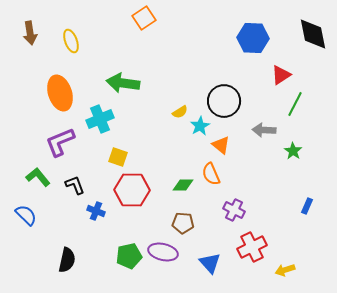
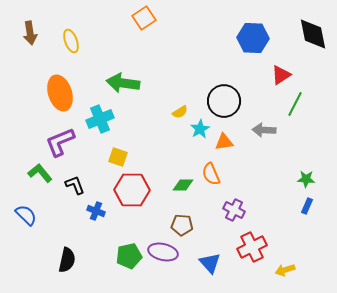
cyan star: moved 3 px down
orange triangle: moved 3 px right, 3 px up; rotated 48 degrees counterclockwise
green star: moved 13 px right, 28 px down; rotated 30 degrees counterclockwise
green L-shape: moved 2 px right, 4 px up
brown pentagon: moved 1 px left, 2 px down
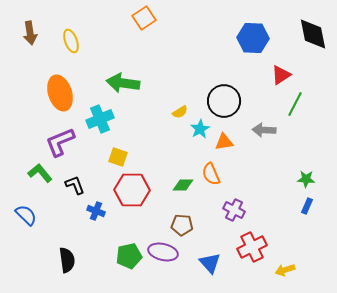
black semicircle: rotated 20 degrees counterclockwise
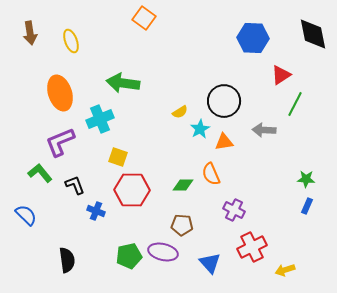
orange square: rotated 20 degrees counterclockwise
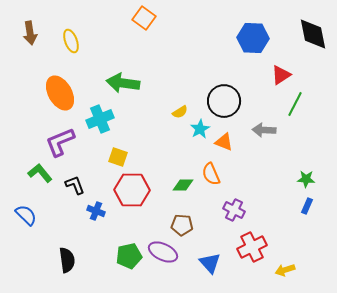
orange ellipse: rotated 12 degrees counterclockwise
orange triangle: rotated 30 degrees clockwise
purple ellipse: rotated 12 degrees clockwise
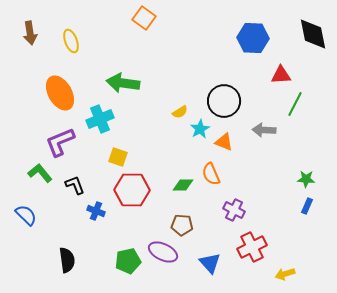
red triangle: rotated 30 degrees clockwise
green pentagon: moved 1 px left, 5 px down
yellow arrow: moved 4 px down
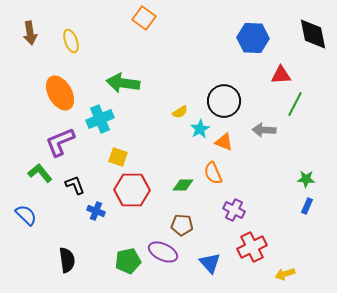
orange semicircle: moved 2 px right, 1 px up
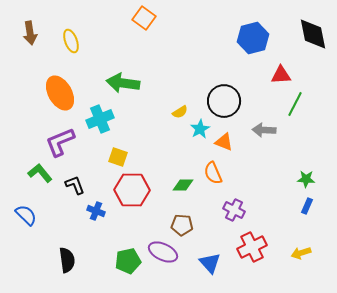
blue hexagon: rotated 16 degrees counterclockwise
yellow arrow: moved 16 px right, 21 px up
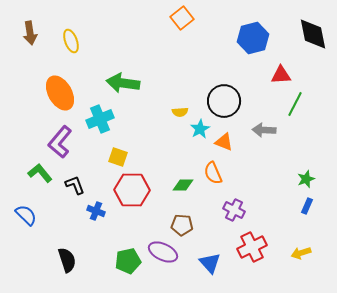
orange square: moved 38 px right; rotated 15 degrees clockwise
yellow semicircle: rotated 28 degrees clockwise
purple L-shape: rotated 28 degrees counterclockwise
green star: rotated 24 degrees counterclockwise
black semicircle: rotated 10 degrees counterclockwise
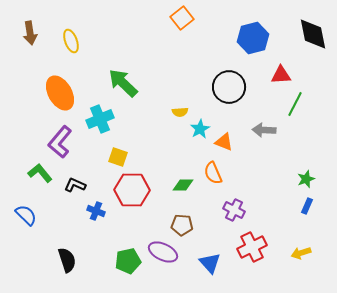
green arrow: rotated 36 degrees clockwise
black circle: moved 5 px right, 14 px up
black L-shape: rotated 45 degrees counterclockwise
